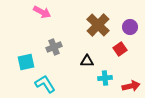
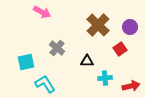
gray cross: moved 3 px right, 1 px down; rotated 28 degrees counterclockwise
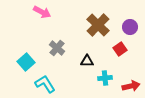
cyan square: rotated 30 degrees counterclockwise
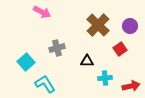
purple circle: moved 1 px up
gray cross: rotated 35 degrees clockwise
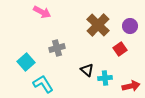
black triangle: moved 9 px down; rotated 40 degrees clockwise
cyan L-shape: moved 2 px left
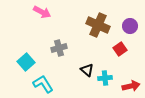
brown cross: rotated 20 degrees counterclockwise
gray cross: moved 2 px right
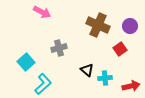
cyan L-shape: rotated 80 degrees clockwise
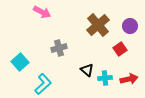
brown cross: rotated 25 degrees clockwise
cyan square: moved 6 px left
red arrow: moved 2 px left, 7 px up
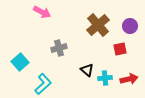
red square: rotated 24 degrees clockwise
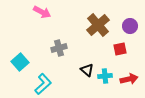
cyan cross: moved 2 px up
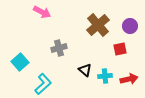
black triangle: moved 2 px left
